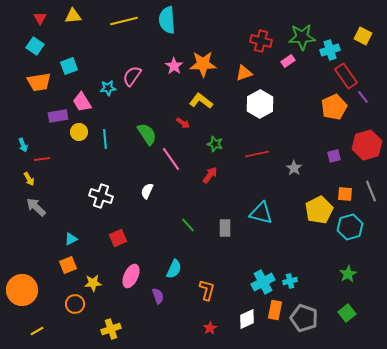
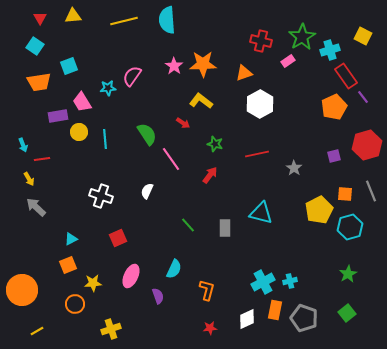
green star at (302, 37): rotated 28 degrees counterclockwise
red star at (210, 328): rotated 24 degrees clockwise
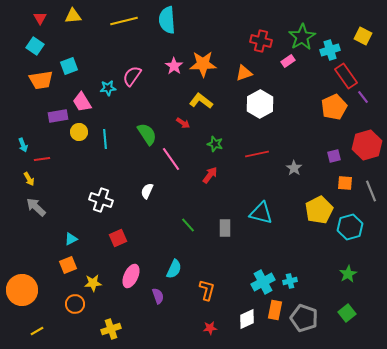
orange trapezoid at (39, 82): moved 2 px right, 2 px up
orange square at (345, 194): moved 11 px up
white cross at (101, 196): moved 4 px down
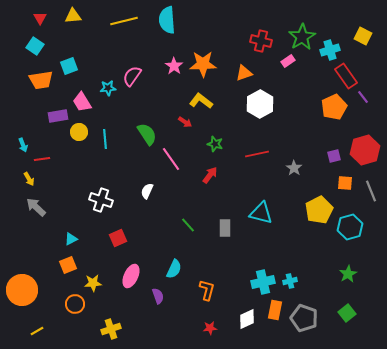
red arrow at (183, 123): moved 2 px right, 1 px up
red hexagon at (367, 145): moved 2 px left, 5 px down
cyan cross at (263, 282): rotated 15 degrees clockwise
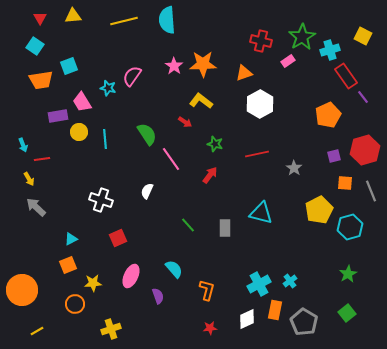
cyan star at (108, 88): rotated 21 degrees clockwise
orange pentagon at (334, 107): moved 6 px left, 8 px down
cyan semicircle at (174, 269): rotated 66 degrees counterclockwise
cyan cross at (290, 281): rotated 24 degrees counterclockwise
cyan cross at (263, 282): moved 4 px left, 2 px down; rotated 15 degrees counterclockwise
gray pentagon at (304, 318): moved 4 px down; rotated 12 degrees clockwise
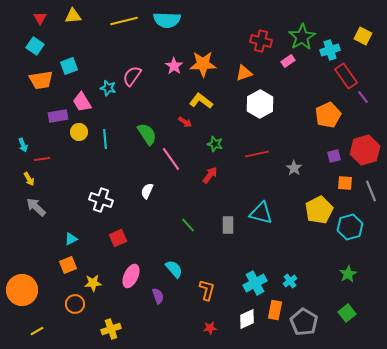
cyan semicircle at (167, 20): rotated 84 degrees counterclockwise
gray rectangle at (225, 228): moved 3 px right, 3 px up
cyan cross at (259, 284): moved 4 px left, 1 px up
